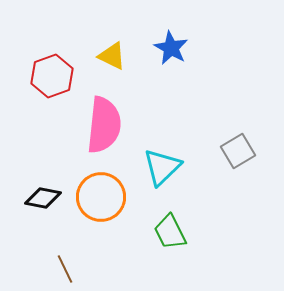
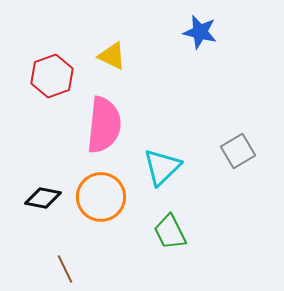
blue star: moved 29 px right, 16 px up; rotated 16 degrees counterclockwise
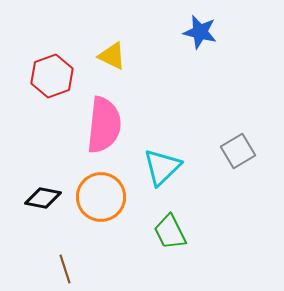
brown line: rotated 8 degrees clockwise
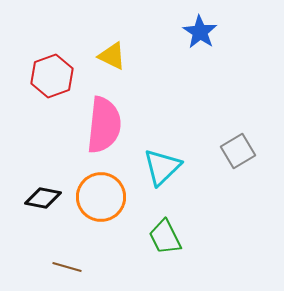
blue star: rotated 20 degrees clockwise
green trapezoid: moved 5 px left, 5 px down
brown line: moved 2 px right, 2 px up; rotated 56 degrees counterclockwise
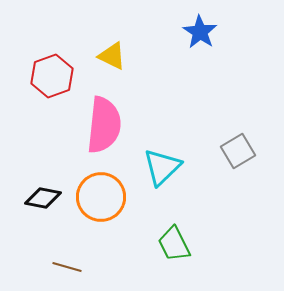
green trapezoid: moved 9 px right, 7 px down
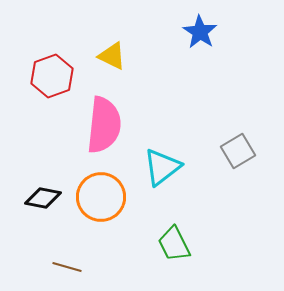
cyan triangle: rotated 6 degrees clockwise
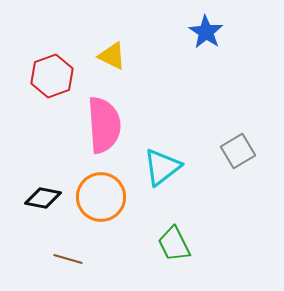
blue star: moved 6 px right
pink semicircle: rotated 10 degrees counterclockwise
brown line: moved 1 px right, 8 px up
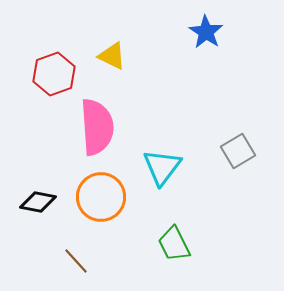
red hexagon: moved 2 px right, 2 px up
pink semicircle: moved 7 px left, 2 px down
cyan triangle: rotated 15 degrees counterclockwise
black diamond: moved 5 px left, 4 px down
brown line: moved 8 px right, 2 px down; rotated 32 degrees clockwise
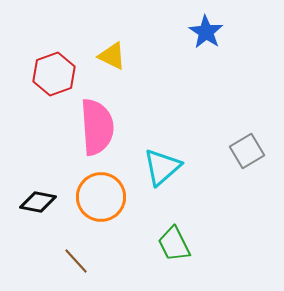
gray square: moved 9 px right
cyan triangle: rotated 12 degrees clockwise
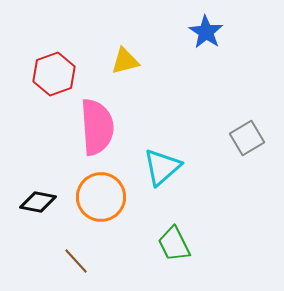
yellow triangle: moved 13 px right, 5 px down; rotated 40 degrees counterclockwise
gray square: moved 13 px up
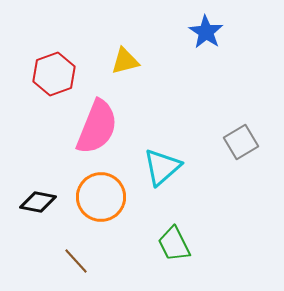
pink semicircle: rotated 26 degrees clockwise
gray square: moved 6 px left, 4 px down
